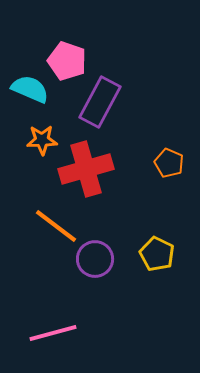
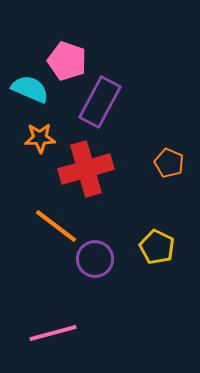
orange star: moved 2 px left, 2 px up
yellow pentagon: moved 7 px up
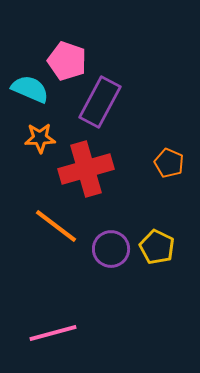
purple circle: moved 16 px right, 10 px up
